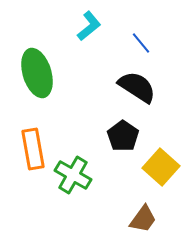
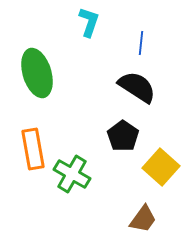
cyan L-shape: moved 4 px up; rotated 32 degrees counterclockwise
blue line: rotated 45 degrees clockwise
green cross: moved 1 px left, 1 px up
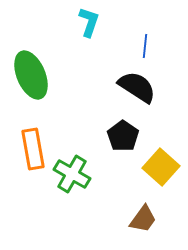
blue line: moved 4 px right, 3 px down
green ellipse: moved 6 px left, 2 px down; rotated 6 degrees counterclockwise
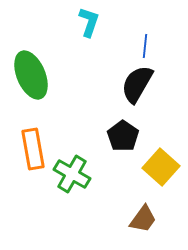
black semicircle: moved 3 px up; rotated 93 degrees counterclockwise
